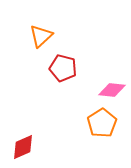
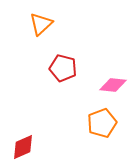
orange triangle: moved 12 px up
pink diamond: moved 1 px right, 5 px up
orange pentagon: rotated 12 degrees clockwise
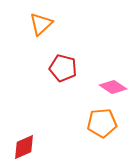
pink diamond: moved 2 px down; rotated 28 degrees clockwise
orange pentagon: rotated 16 degrees clockwise
red diamond: moved 1 px right
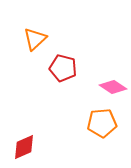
orange triangle: moved 6 px left, 15 px down
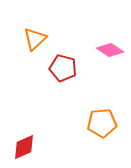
pink diamond: moved 3 px left, 37 px up
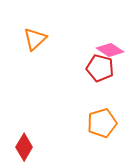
red pentagon: moved 37 px right
orange pentagon: rotated 12 degrees counterclockwise
red diamond: rotated 36 degrees counterclockwise
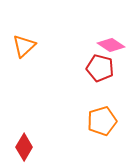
orange triangle: moved 11 px left, 7 px down
pink diamond: moved 1 px right, 5 px up
orange pentagon: moved 2 px up
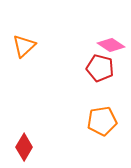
orange pentagon: rotated 8 degrees clockwise
